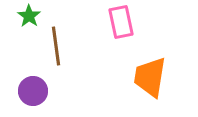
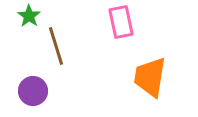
brown line: rotated 9 degrees counterclockwise
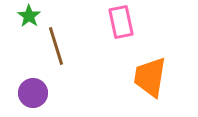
purple circle: moved 2 px down
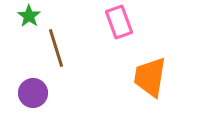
pink rectangle: moved 2 px left; rotated 8 degrees counterclockwise
brown line: moved 2 px down
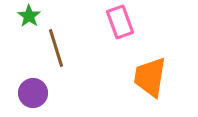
pink rectangle: moved 1 px right
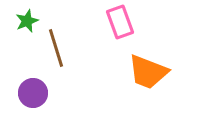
green star: moved 2 px left, 5 px down; rotated 15 degrees clockwise
orange trapezoid: moved 2 px left, 5 px up; rotated 78 degrees counterclockwise
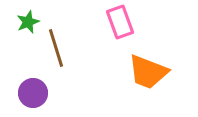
green star: moved 1 px right, 1 px down
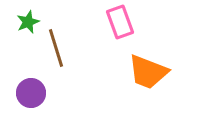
purple circle: moved 2 px left
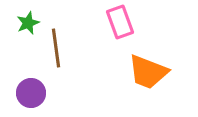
green star: moved 1 px down
brown line: rotated 9 degrees clockwise
